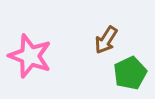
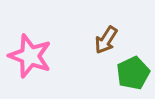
green pentagon: moved 3 px right
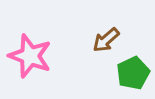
brown arrow: rotated 16 degrees clockwise
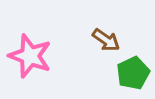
brown arrow: rotated 104 degrees counterclockwise
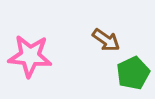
pink star: rotated 15 degrees counterclockwise
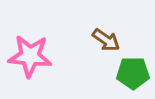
green pentagon: rotated 24 degrees clockwise
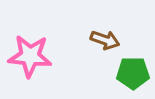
brown arrow: moved 1 px left; rotated 16 degrees counterclockwise
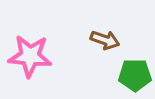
green pentagon: moved 2 px right, 2 px down
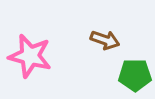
pink star: rotated 9 degrees clockwise
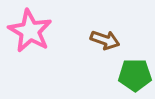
pink star: moved 25 px up; rotated 15 degrees clockwise
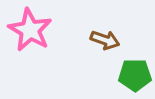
pink star: moved 1 px up
